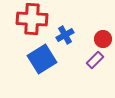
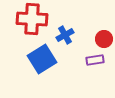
red circle: moved 1 px right
purple rectangle: rotated 36 degrees clockwise
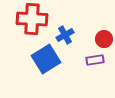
blue square: moved 4 px right
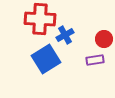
red cross: moved 8 px right
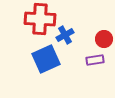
blue square: rotated 8 degrees clockwise
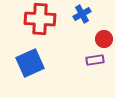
blue cross: moved 17 px right, 21 px up
blue square: moved 16 px left, 4 px down
